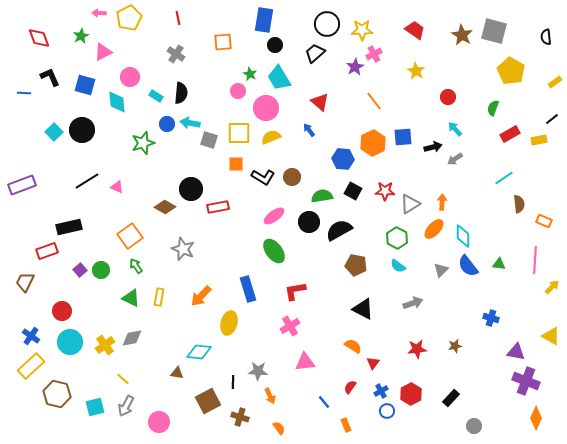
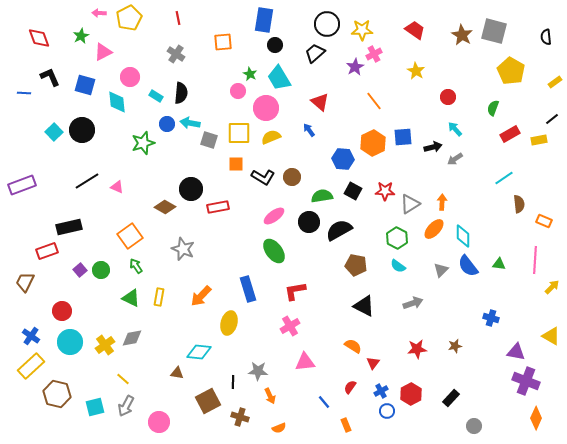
black triangle at (363, 309): moved 1 px right, 3 px up
orange semicircle at (279, 428): rotated 104 degrees clockwise
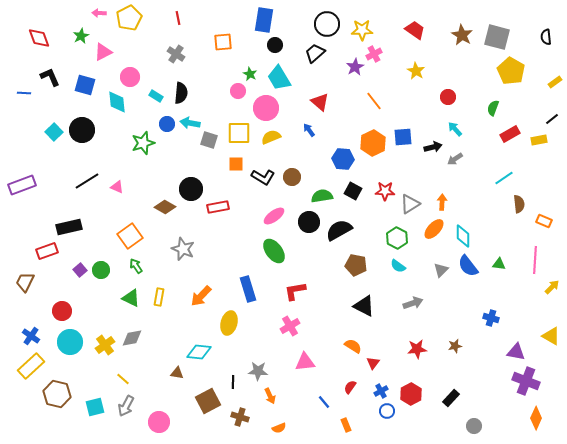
gray square at (494, 31): moved 3 px right, 6 px down
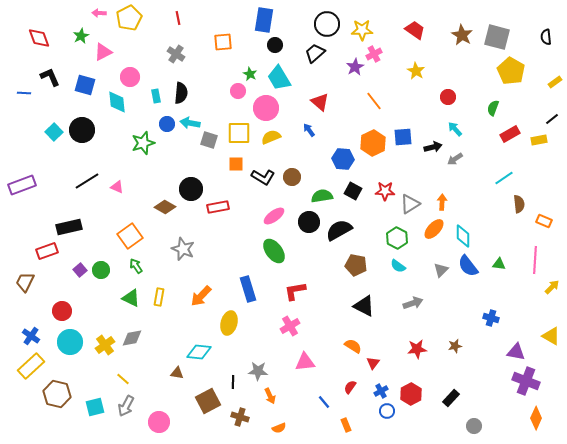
cyan rectangle at (156, 96): rotated 48 degrees clockwise
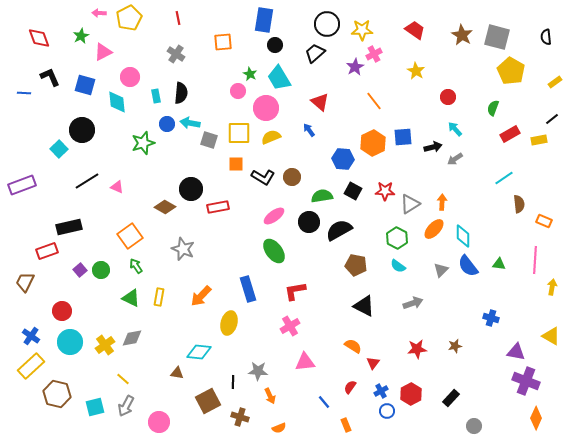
cyan square at (54, 132): moved 5 px right, 17 px down
yellow arrow at (552, 287): rotated 35 degrees counterclockwise
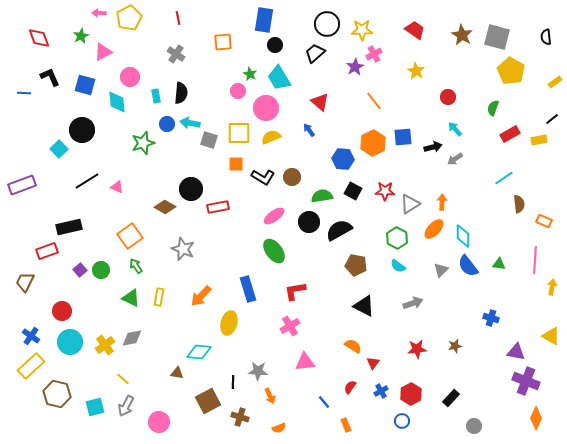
blue circle at (387, 411): moved 15 px right, 10 px down
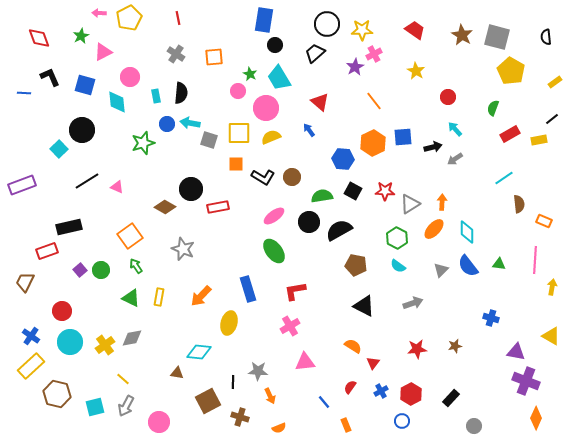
orange square at (223, 42): moved 9 px left, 15 px down
cyan diamond at (463, 236): moved 4 px right, 4 px up
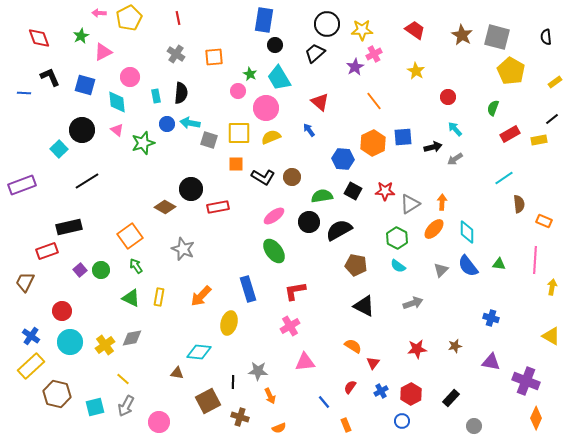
pink triangle at (117, 187): moved 57 px up; rotated 16 degrees clockwise
purple triangle at (516, 352): moved 25 px left, 10 px down
